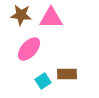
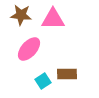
pink triangle: moved 2 px right, 1 px down
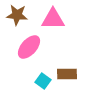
brown star: moved 4 px left
pink ellipse: moved 2 px up
cyan square: rotated 21 degrees counterclockwise
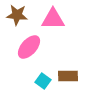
brown rectangle: moved 1 px right, 2 px down
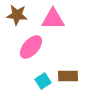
pink ellipse: moved 2 px right
cyan square: rotated 21 degrees clockwise
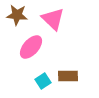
pink triangle: rotated 45 degrees clockwise
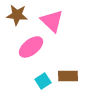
pink triangle: moved 1 px left, 2 px down
pink ellipse: rotated 10 degrees clockwise
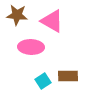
pink triangle: rotated 15 degrees counterclockwise
pink ellipse: rotated 40 degrees clockwise
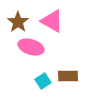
brown star: moved 1 px right, 7 px down; rotated 30 degrees clockwise
pink ellipse: rotated 15 degrees clockwise
